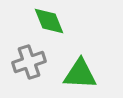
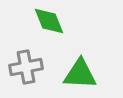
gray cross: moved 3 px left, 5 px down; rotated 8 degrees clockwise
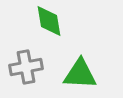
green diamond: rotated 12 degrees clockwise
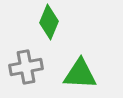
green diamond: moved 1 px down; rotated 32 degrees clockwise
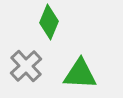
gray cross: moved 1 px up; rotated 32 degrees counterclockwise
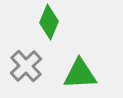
green triangle: rotated 6 degrees counterclockwise
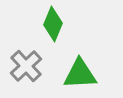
green diamond: moved 4 px right, 2 px down
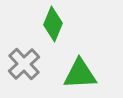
gray cross: moved 2 px left, 2 px up
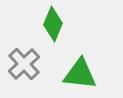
green triangle: rotated 9 degrees clockwise
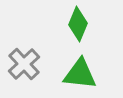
green diamond: moved 25 px right
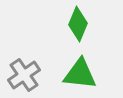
gray cross: moved 11 px down; rotated 8 degrees clockwise
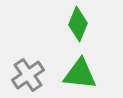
gray cross: moved 4 px right
